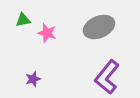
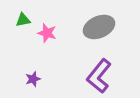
purple L-shape: moved 8 px left, 1 px up
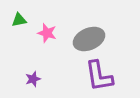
green triangle: moved 4 px left
gray ellipse: moved 10 px left, 12 px down
purple L-shape: rotated 48 degrees counterclockwise
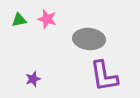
pink star: moved 14 px up
gray ellipse: rotated 28 degrees clockwise
purple L-shape: moved 5 px right
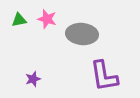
gray ellipse: moved 7 px left, 5 px up
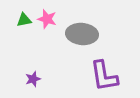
green triangle: moved 5 px right
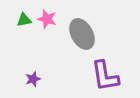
gray ellipse: rotated 56 degrees clockwise
purple L-shape: moved 1 px right
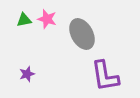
purple star: moved 6 px left, 5 px up
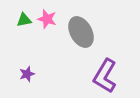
gray ellipse: moved 1 px left, 2 px up
purple L-shape: rotated 40 degrees clockwise
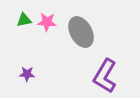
pink star: moved 3 px down; rotated 12 degrees counterclockwise
purple star: rotated 21 degrees clockwise
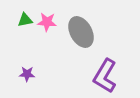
green triangle: moved 1 px right
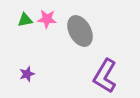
pink star: moved 3 px up
gray ellipse: moved 1 px left, 1 px up
purple star: rotated 21 degrees counterclockwise
